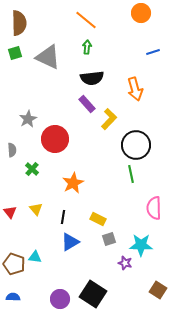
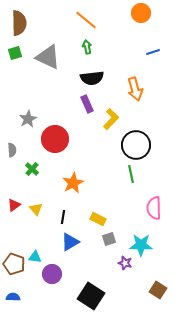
green arrow: rotated 16 degrees counterclockwise
purple rectangle: rotated 18 degrees clockwise
yellow L-shape: moved 2 px right
red triangle: moved 4 px right, 7 px up; rotated 32 degrees clockwise
black square: moved 2 px left, 2 px down
purple circle: moved 8 px left, 25 px up
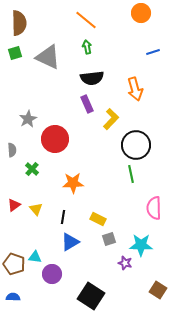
orange star: rotated 25 degrees clockwise
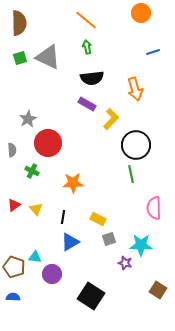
green square: moved 5 px right, 5 px down
purple rectangle: rotated 36 degrees counterclockwise
red circle: moved 7 px left, 4 px down
green cross: moved 2 px down; rotated 16 degrees counterclockwise
brown pentagon: moved 3 px down
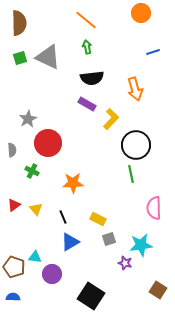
black line: rotated 32 degrees counterclockwise
cyan star: rotated 10 degrees counterclockwise
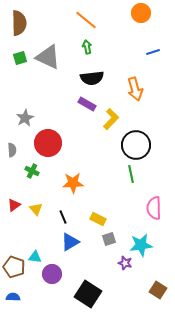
gray star: moved 3 px left, 1 px up
black square: moved 3 px left, 2 px up
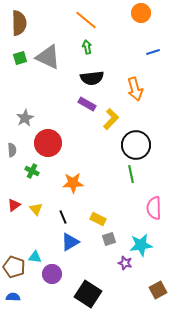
brown square: rotated 30 degrees clockwise
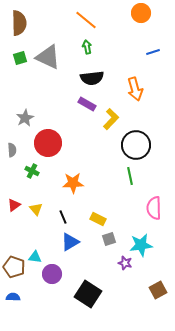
green line: moved 1 px left, 2 px down
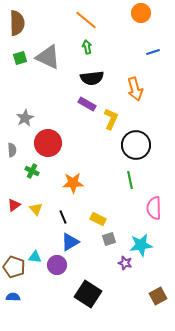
brown semicircle: moved 2 px left
yellow L-shape: rotated 20 degrees counterclockwise
green line: moved 4 px down
purple circle: moved 5 px right, 9 px up
brown square: moved 6 px down
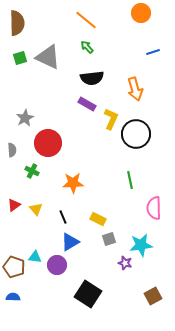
green arrow: rotated 32 degrees counterclockwise
black circle: moved 11 px up
brown square: moved 5 px left
